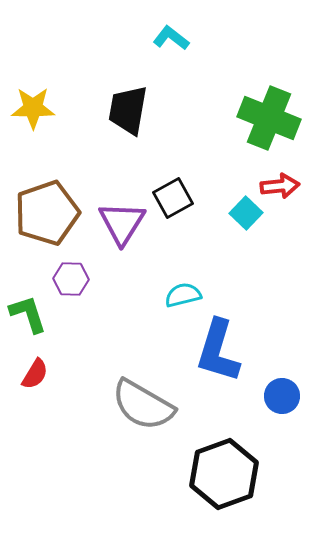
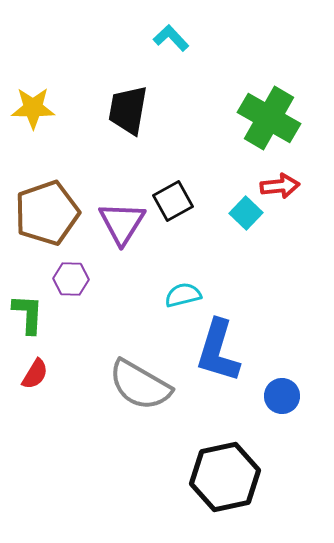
cyan L-shape: rotated 9 degrees clockwise
green cross: rotated 8 degrees clockwise
black square: moved 3 px down
green L-shape: rotated 21 degrees clockwise
gray semicircle: moved 3 px left, 20 px up
black hexagon: moved 1 px right, 3 px down; rotated 8 degrees clockwise
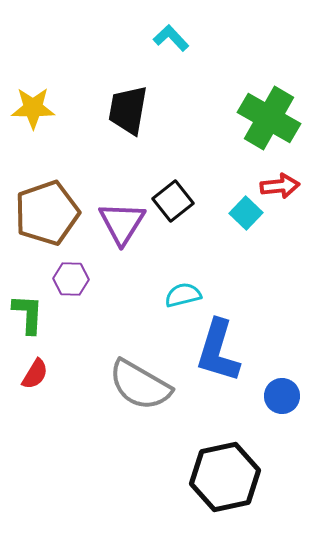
black square: rotated 9 degrees counterclockwise
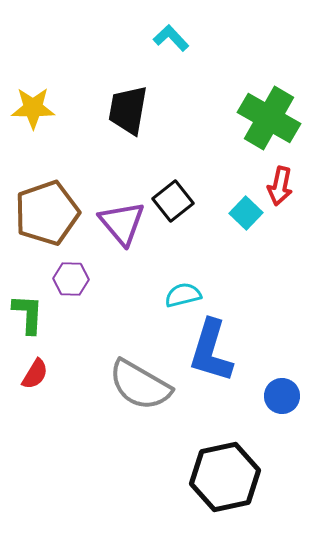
red arrow: rotated 108 degrees clockwise
purple triangle: rotated 12 degrees counterclockwise
blue L-shape: moved 7 px left
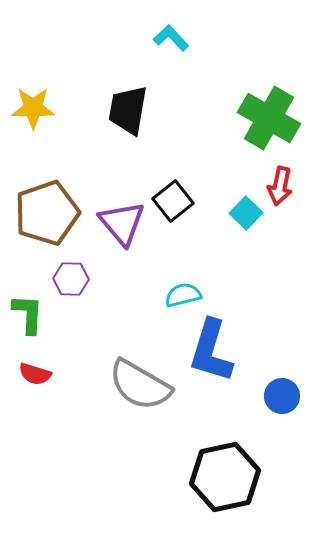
red semicircle: rotated 76 degrees clockwise
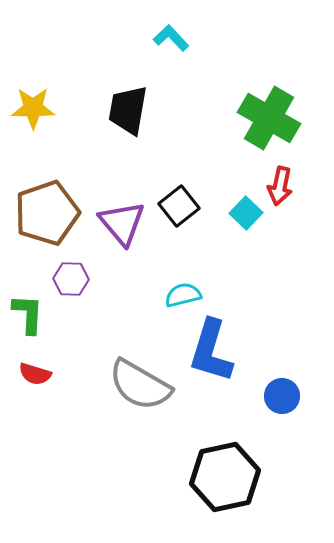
black square: moved 6 px right, 5 px down
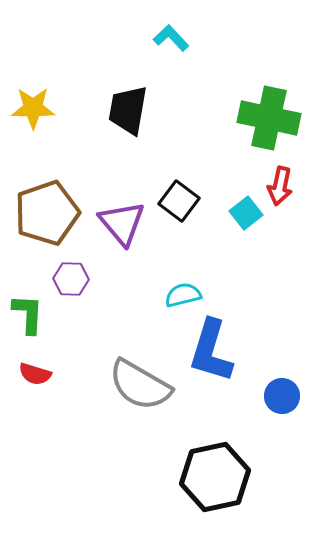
green cross: rotated 18 degrees counterclockwise
black square: moved 5 px up; rotated 15 degrees counterclockwise
cyan square: rotated 8 degrees clockwise
black hexagon: moved 10 px left
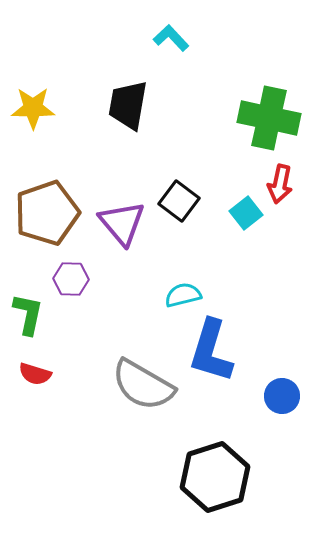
black trapezoid: moved 5 px up
red arrow: moved 2 px up
green L-shape: rotated 9 degrees clockwise
gray semicircle: moved 3 px right
black hexagon: rotated 6 degrees counterclockwise
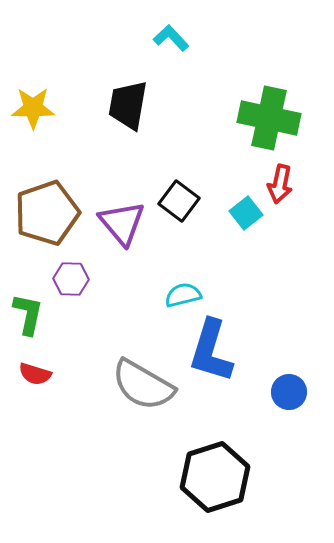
blue circle: moved 7 px right, 4 px up
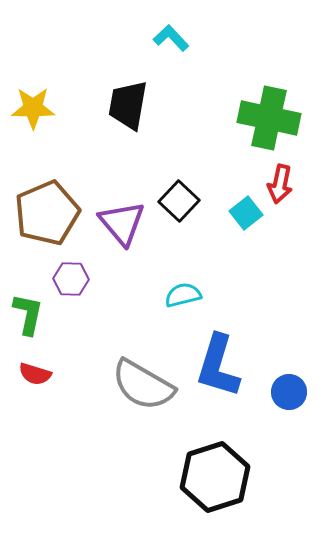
black square: rotated 6 degrees clockwise
brown pentagon: rotated 4 degrees counterclockwise
blue L-shape: moved 7 px right, 15 px down
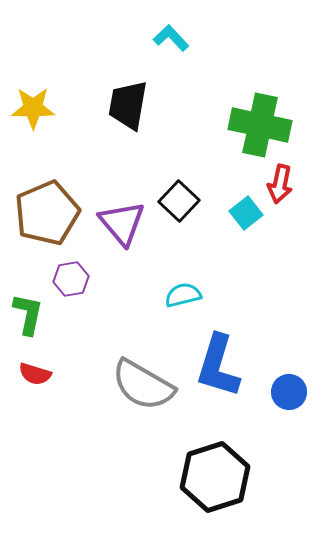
green cross: moved 9 px left, 7 px down
purple hexagon: rotated 12 degrees counterclockwise
